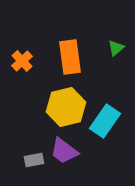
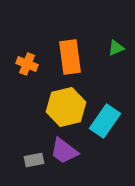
green triangle: rotated 18 degrees clockwise
orange cross: moved 5 px right, 3 px down; rotated 25 degrees counterclockwise
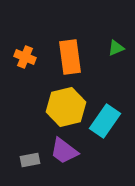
orange cross: moved 2 px left, 7 px up
gray rectangle: moved 4 px left
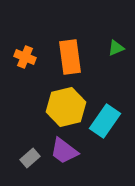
gray rectangle: moved 2 px up; rotated 30 degrees counterclockwise
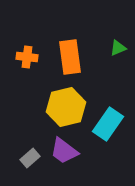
green triangle: moved 2 px right
orange cross: moved 2 px right; rotated 15 degrees counterclockwise
cyan rectangle: moved 3 px right, 3 px down
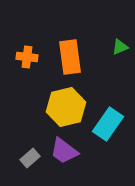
green triangle: moved 2 px right, 1 px up
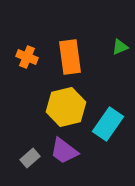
orange cross: rotated 15 degrees clockwise
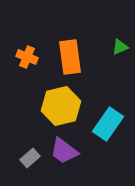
yellow hexagon: moved 5 px left, 1 px up
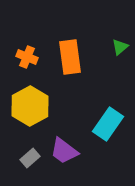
green triangle: rotated 18 degrees counterclockwise
yellow hexagon: moved 31 px left; rotated 15 degrees counterclockwise
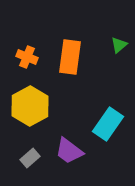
green triangle: moved 1 px left, 2 px up
orange rectangle: rotated 16 degrees clockwise
purple trapezoid: moved 5 px right
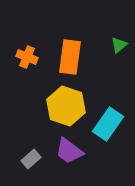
yellow hexagon: moved 36 px right; rotated 12 degrees counterclockwise
gray rectangle: moved 1 px right, 1 px down
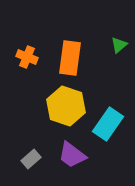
orange rectangle: moved 1 px down
purple trapezoid: moved 3 px right, 4 px down
